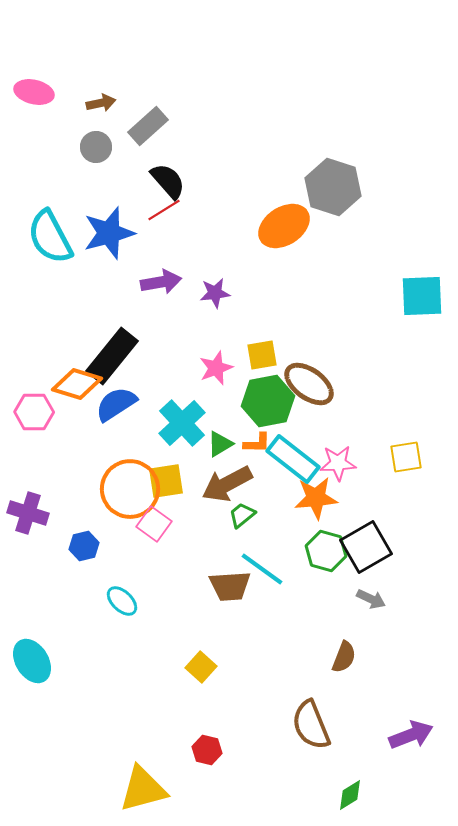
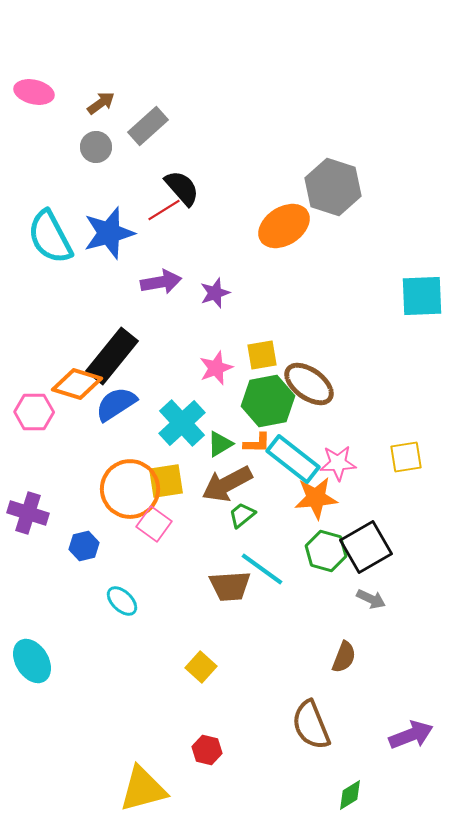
brown arrow at (101, 103): rotated 24 degrees counterclockwise
black semicircle at (168, 181): moved 14 px right, 7 px down
purple star at (215, 293): rotated 12 degrees counterclockwise
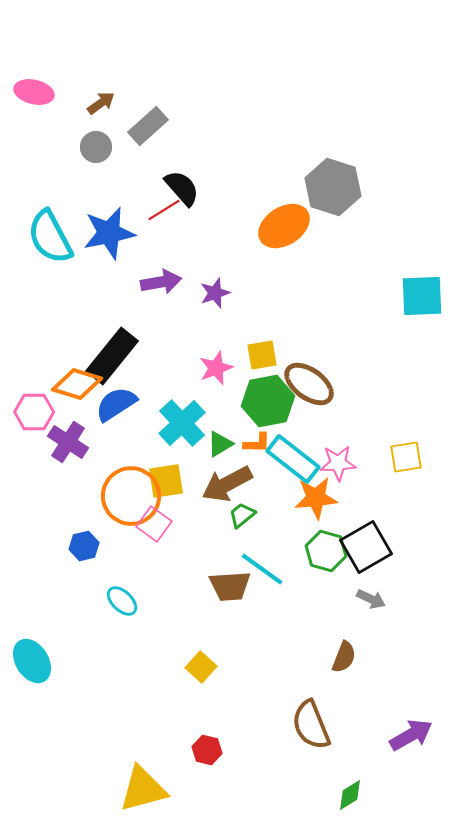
blue star at (109, 233): rotated 4 degrees clockwise
orange circle at (130, 489): moved 1 px right, 7 px down
purple cross at (28, 513): moved 40 px right, 71 px up; rotated 15 degrees clockwise
purple arrow at (411, 735): rotated 9 degrees counterclockwise
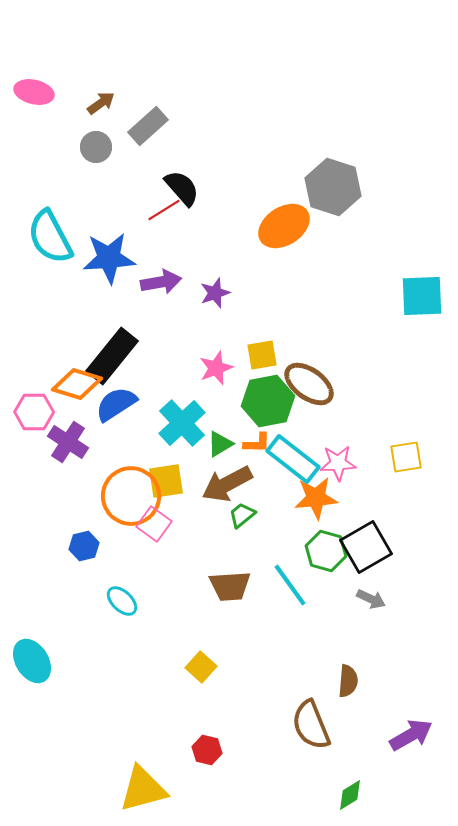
blue star at (109, 233): moved 25 px down; rotated 8 degrees clockwise
cyan line at (262, 569): moved 28 px right, 16 px down; rotated 18 degrees clockwise
brown semicircle at (344, 657): moved 4 px right, 24 px down; rotated 16 degrees counterclockwise
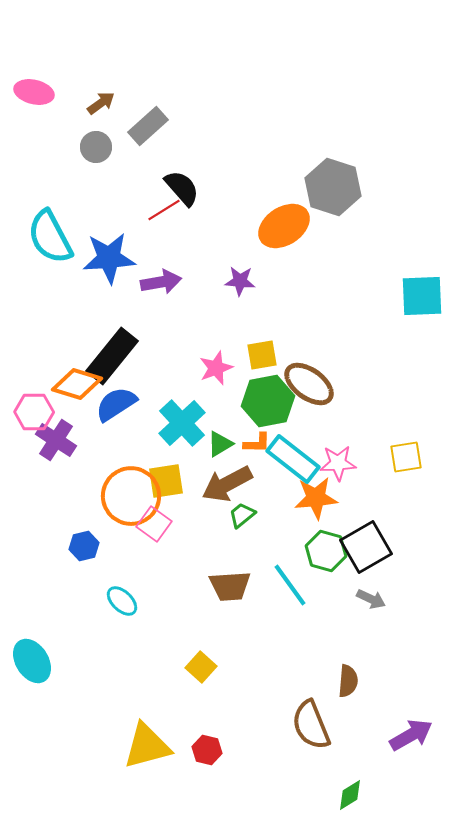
purple star at (215, 293): moved 25 px right, 12 px up; rotated 24 degrees clockwise
purple cross at (68, 442): moved 12 px left, 2 px up
yellow triangle at (143, 789): moved 4 px right, 43 px up
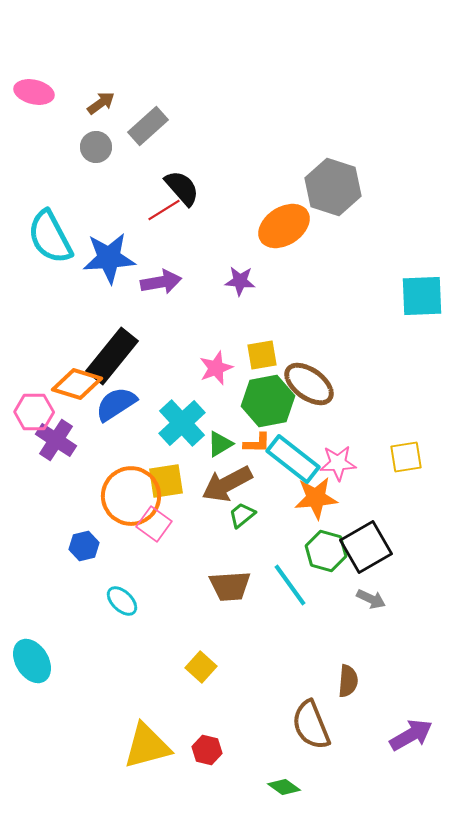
green diamond at (350, 795): moved 66 px left, 8 px up; rotated 68 degrees clockwise
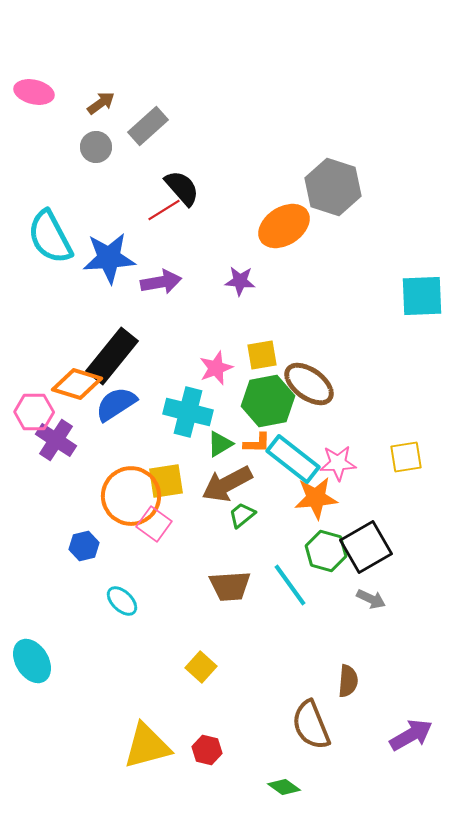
cyan cross at (182, 423): moved 6 px right, 11 px up; rotated 33 degrees counterclockwise
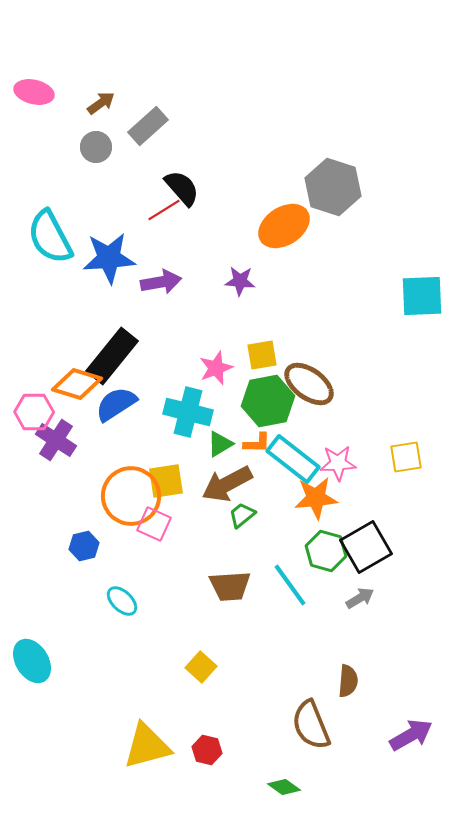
pink square at (154, 524): rotated 12 degrees counterclockwise
gray arrow at (371, 599): moved 11 px left, 1 px up; rotated 56 degrees counterclockwise
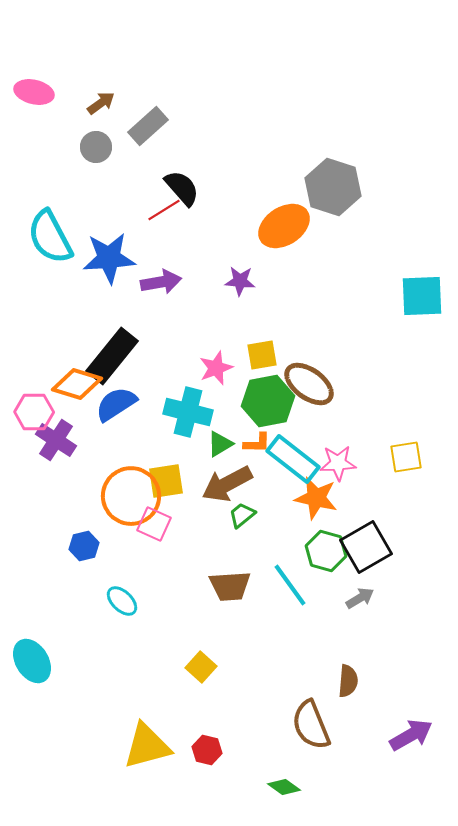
orange star at (316, 498): rotated 18 degrees clockwise
